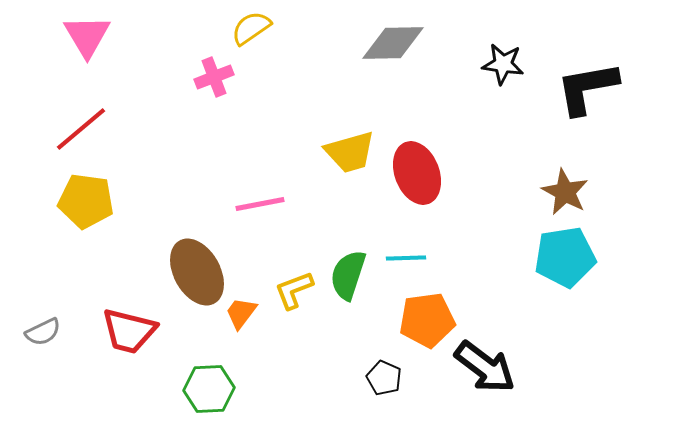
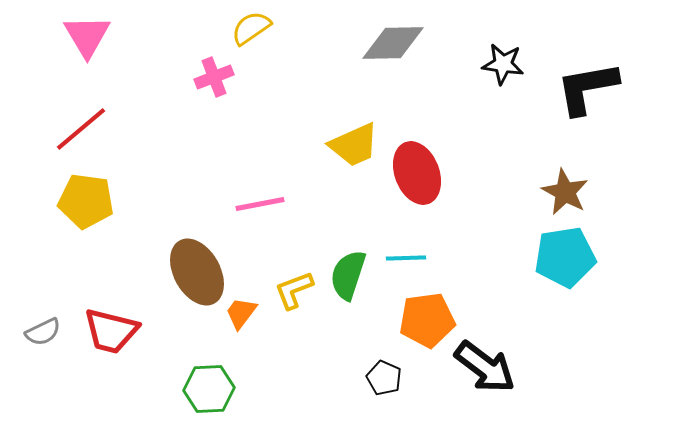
yellow trapezoid: moved 4 px right, 7 px up; rotated 8 degrees counterclockwise
red trapezoid: moved 18 px left
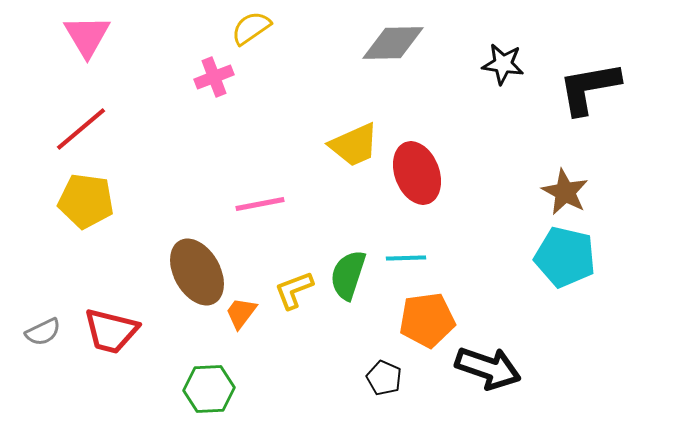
black L-shape: moved 2 px right
cyan pentagon: rotated 22 degrees clockwise
black arrow: moved 3 px right, 1 px down; rotated 18 degrees counterclockwise
